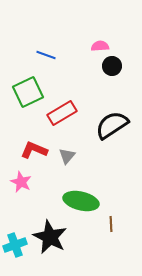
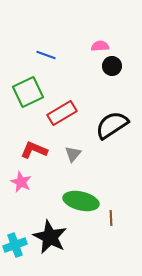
gray triangle: moved 6 px right, 2 px up
brown line: moved 6 px up
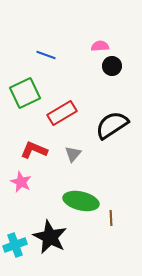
green square: moved 3 px left, 1 px down
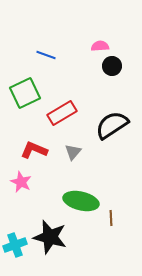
gray triangle: moved 2 px up
black star: rotated 12 degrees counterclockwise
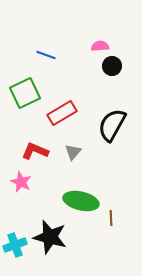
black semicircle: rotated 28 degrees counterclockwise
red L-shape: moved 1 px right, 1 px down
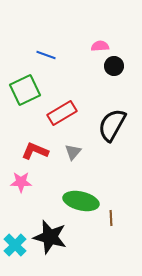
black circle: moved 2 px right
green square: moved 3 px up
pink star: rotated 25 degrees counterclockwise
cyan cross: rotated 25 degrees counterclockwise
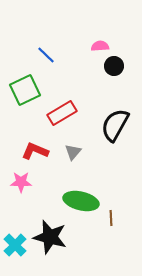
blue line: rotated 24 degrees clockwise
black semicircle: moved 3 px right
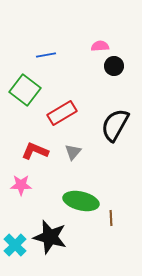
blue line: rotated 54 degrees counterclockwise
green square: rotated 28 degrees counterclockwise
pink star: moved 3 px down
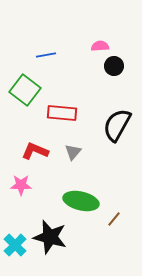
red rectangle: rotated 36 degrees clockwise
black semicircle: moved 2 px right
brown line: moved 3 px right, 1 px down; rotated 42 degrees clockwise
